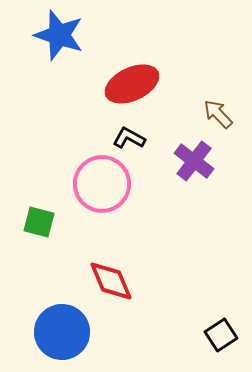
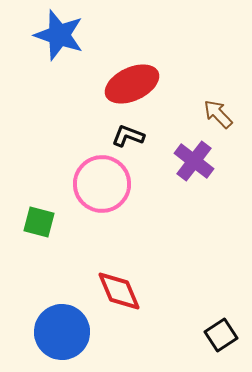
black L-shape: moved 1 px left, 2 px up; rotated 8 degrees counterclockwise
red diamond: moved 8 px right, 10 px down
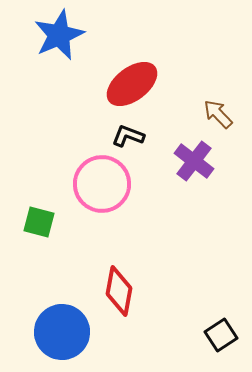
blue star: rotated 30 degrees clockwise
red ellipse: rotated 12 degrees counterclockwise
red diamond: rotated 33 degrees clockwise
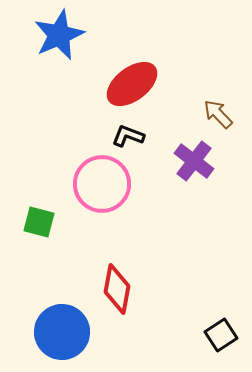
red diamond: moved 2 px left, 2 px up
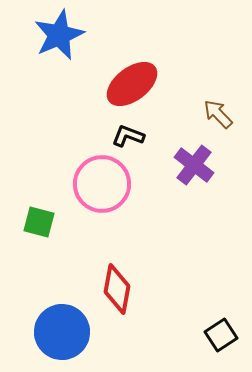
purple cross: moved 4 px down
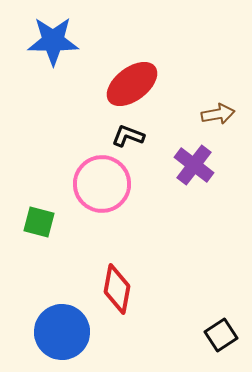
blue star: moved 6 px left, 6 px down; rotated 24 degrees clockwise
brown arrow: rotated 124 degrees clockwise
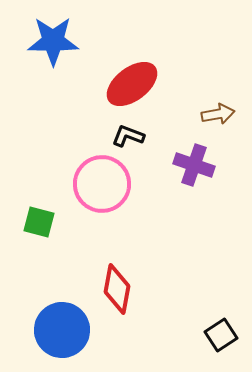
purple cross: rotated 18 degrees counterclockwise
blue circle: moved 2 px up
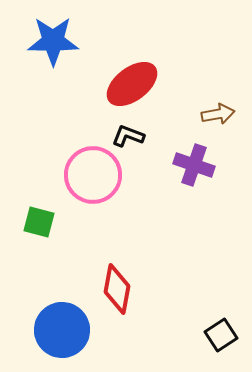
pink circle: moved 9 px left, 9 px up
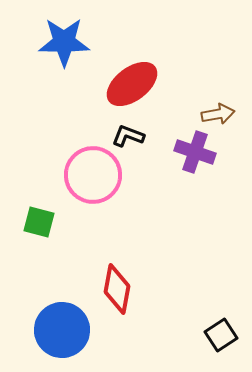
blue star: moved 11 px right, 1 px down
purple cross: moved 1 px right, 13 px up
